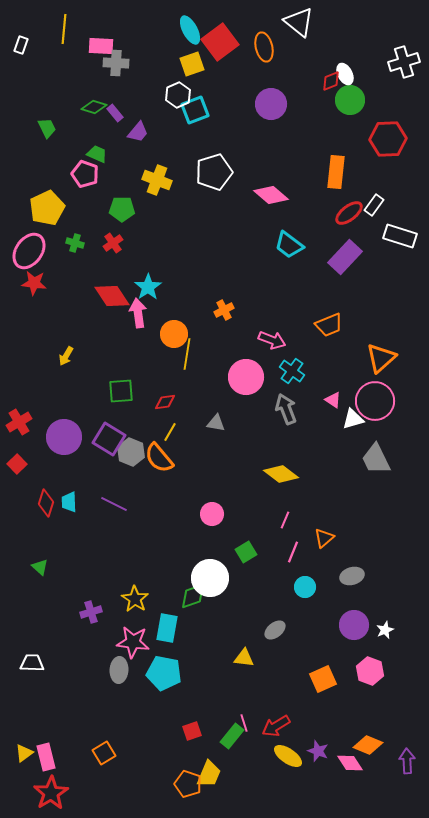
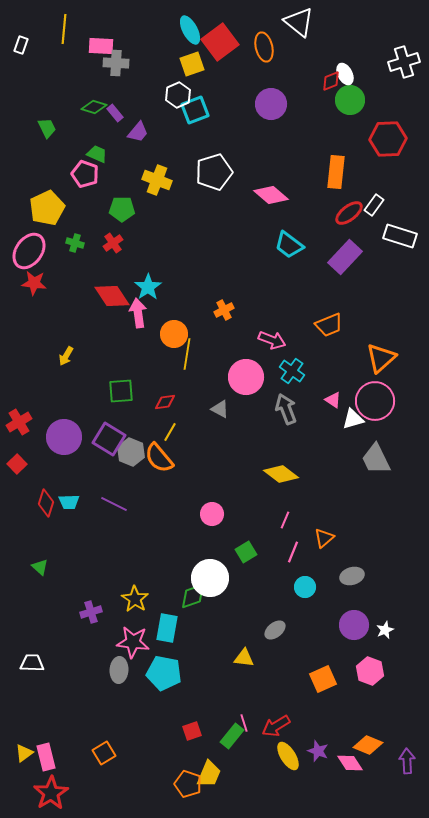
gray triangle at (216, 423): moved 4 px right, 14 px up; rotated 18 degrees clockwise
cyan trapezoid at (69, 502): rotated 90 degrees counterclockwise
yellow ellipse at (288, 756): rotated 24 degrees clockwise
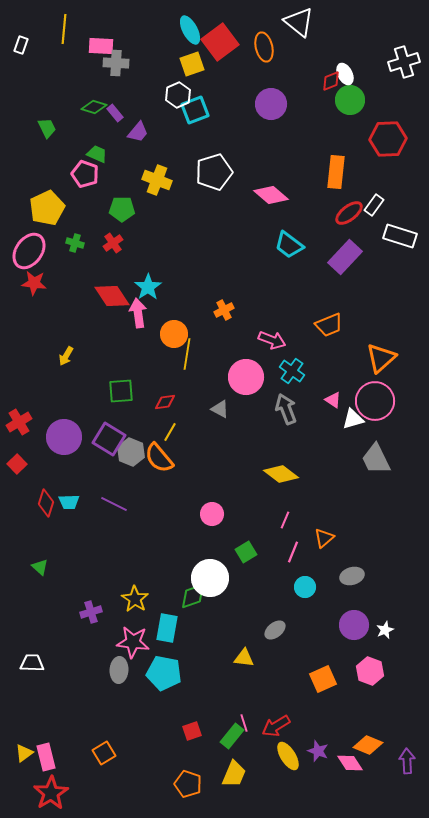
yellow trapezoid at (209, 774): moved 25 px right
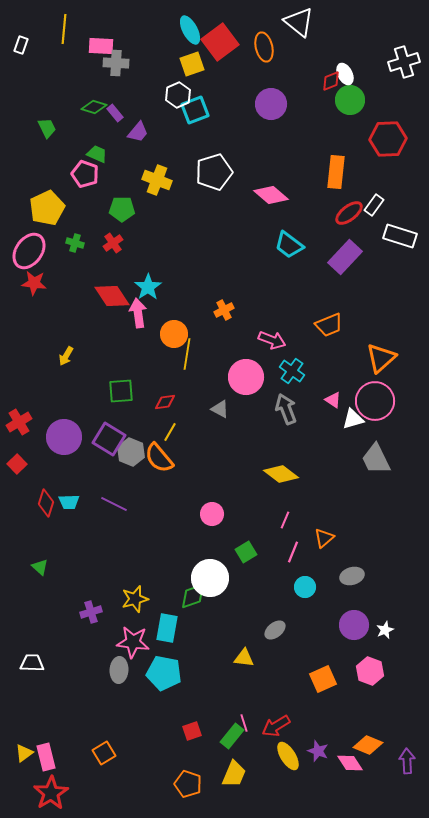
yellow star at (135, 599): rotated 24 degrees clockwise
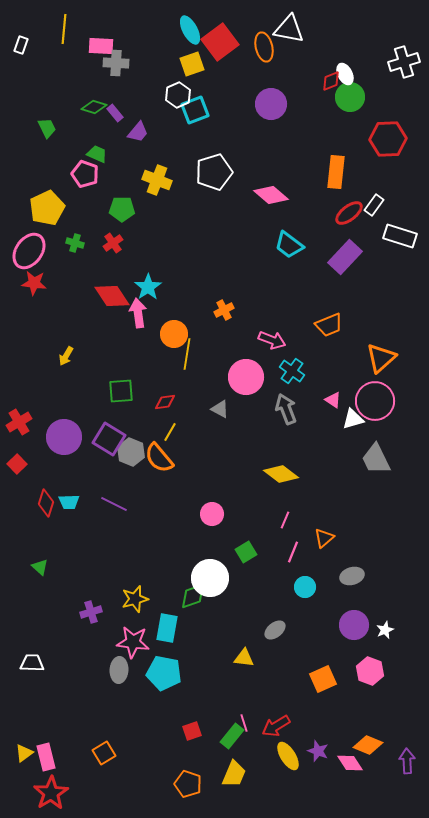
white triangle at (299, 22): moved 10 px left, 7 px down; rotated 28 degrees counterclockwise
green circle at (350, 100): moved 3 px up
